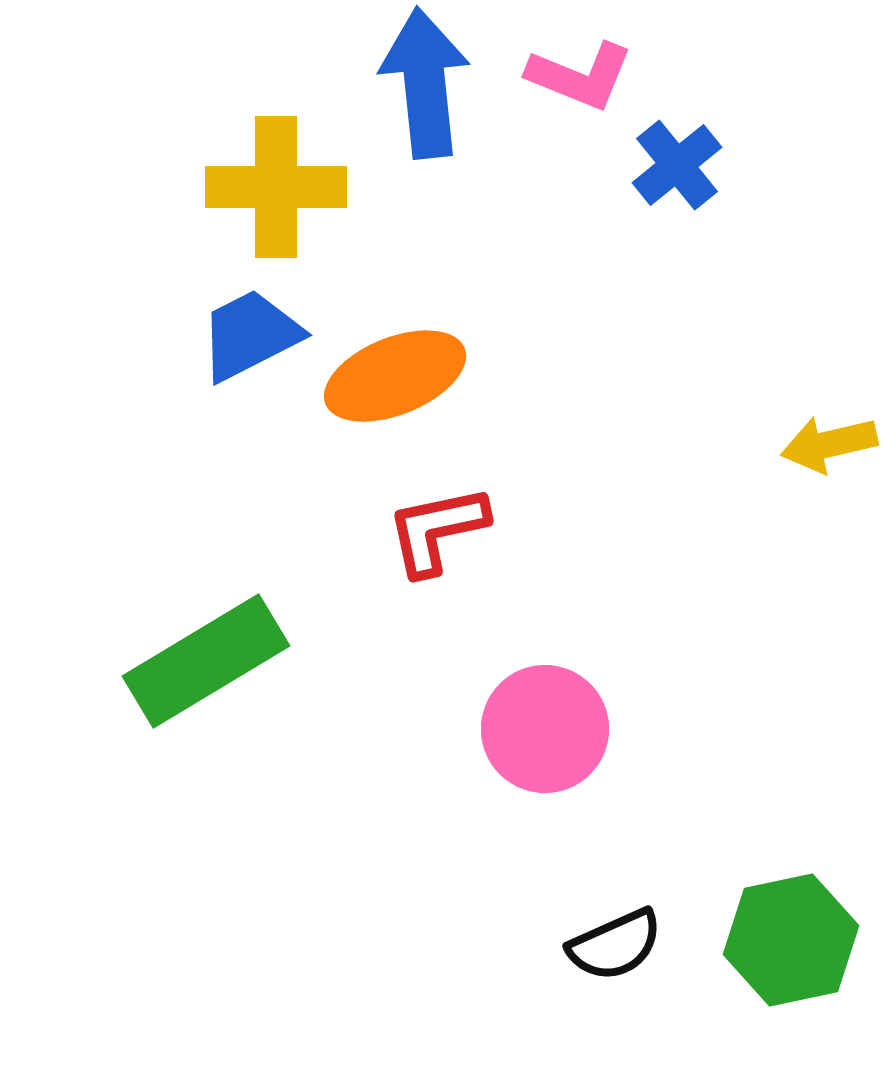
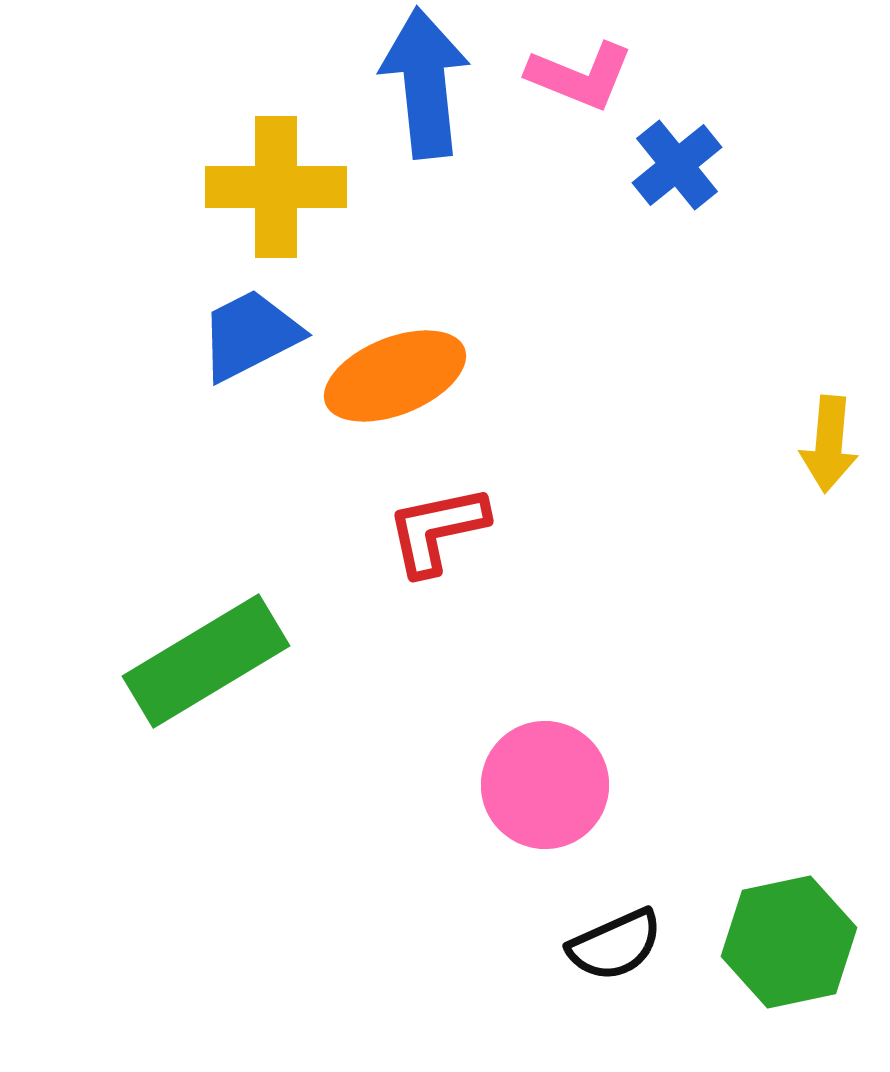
yellow arrow: rotated 72 degrees counterclockwise
pink circle: moved 56 px down
green hexagon: moved 2 px left, 2 px down
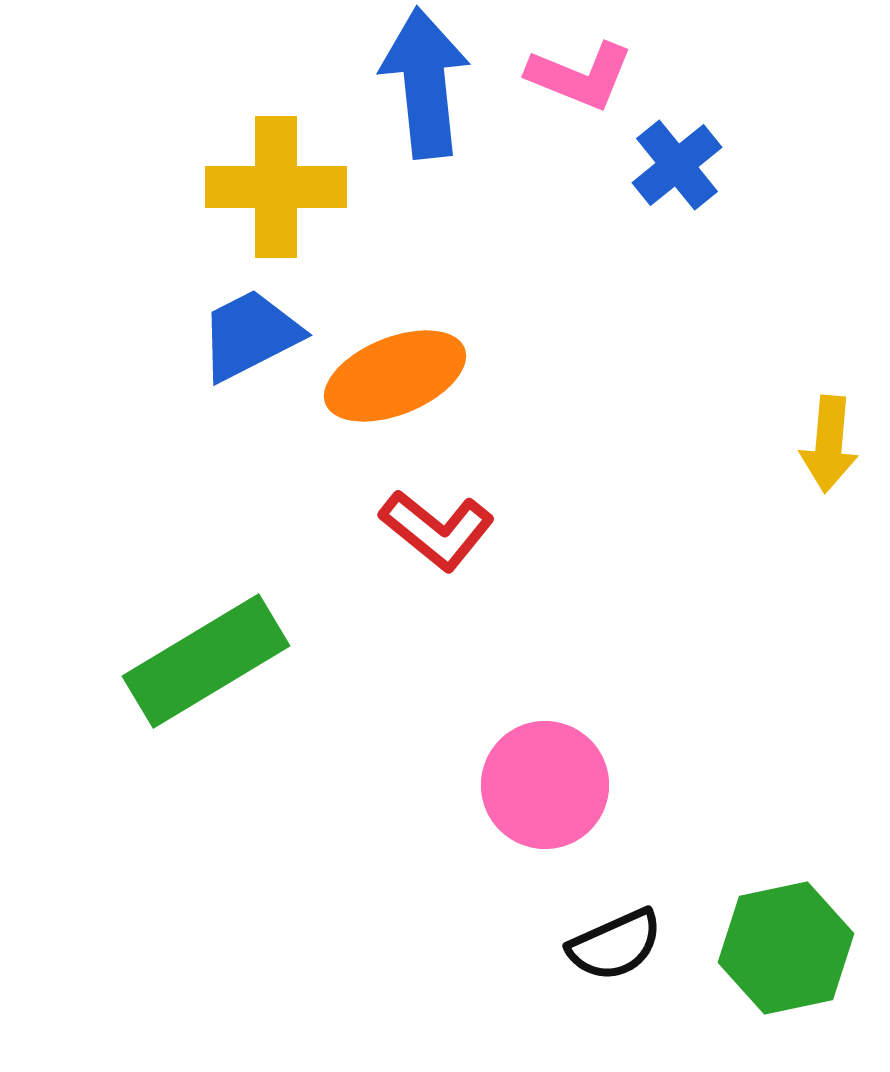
red L-shape: rotated 129 degrees counterclockwise
green hexagon: moved 3 px left, 6 px down
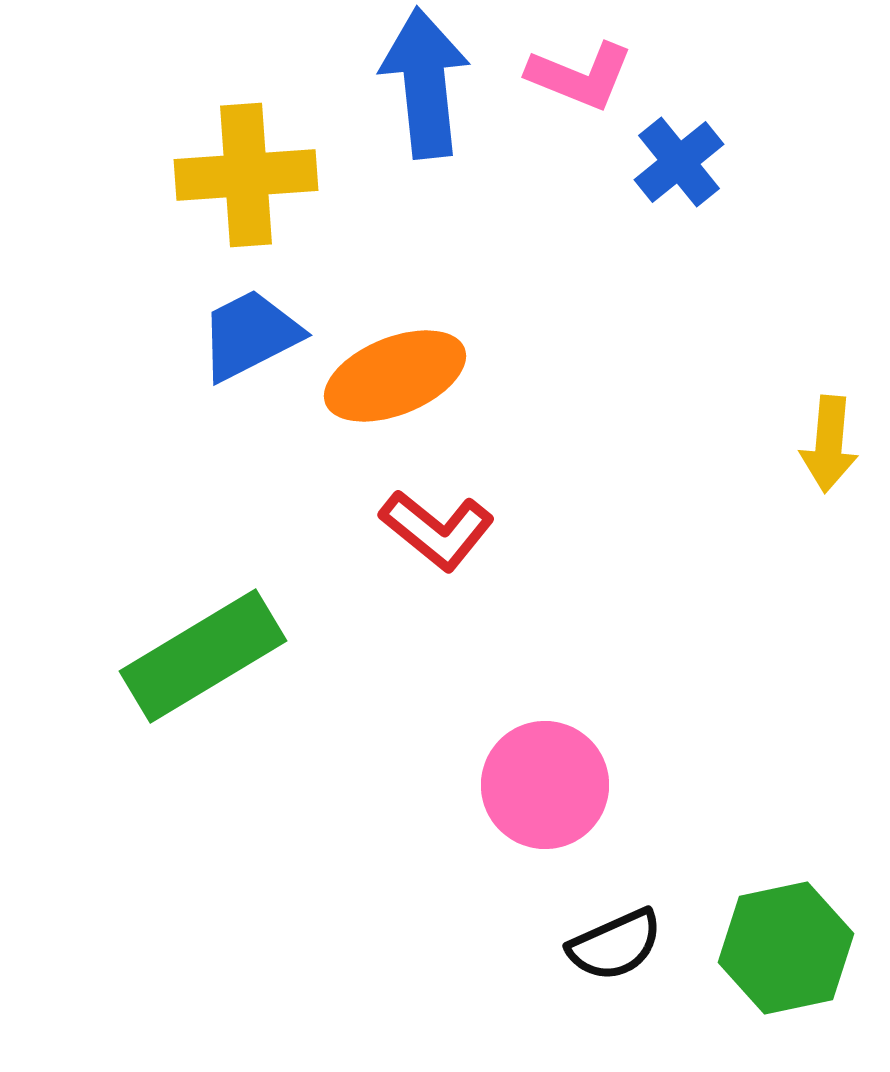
blue cross: moved 2 px right, 3 px up
yellow cross: moved 30 px left, 12 px up; rotated 4 degrees counterclockwise
green rectangle: moved 3 px left, 5 px up
